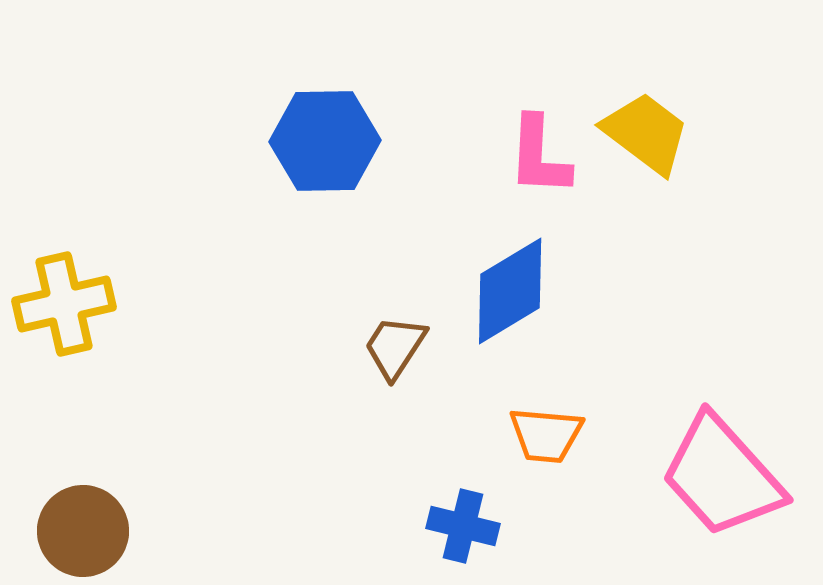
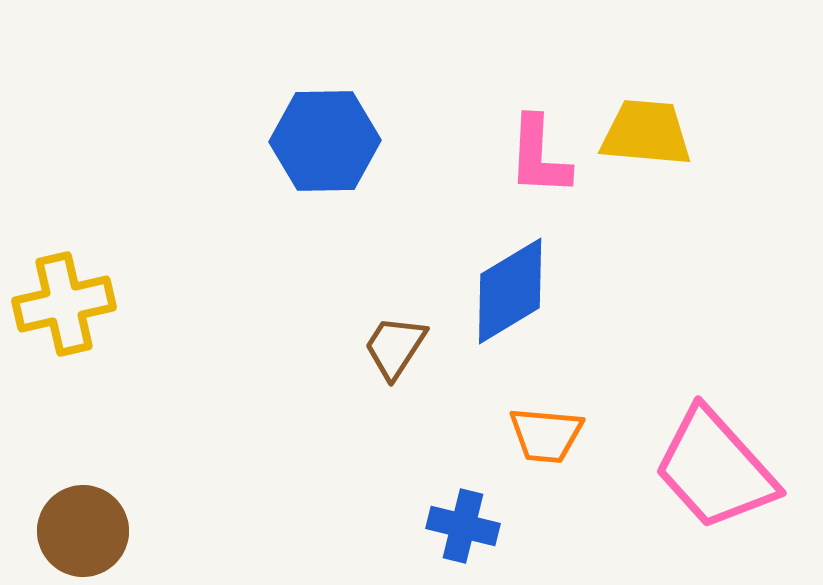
yellow trapezoid: rotated 32 degrees counterclockwise
pink trapezoid: moved 7 px left, 7 px up
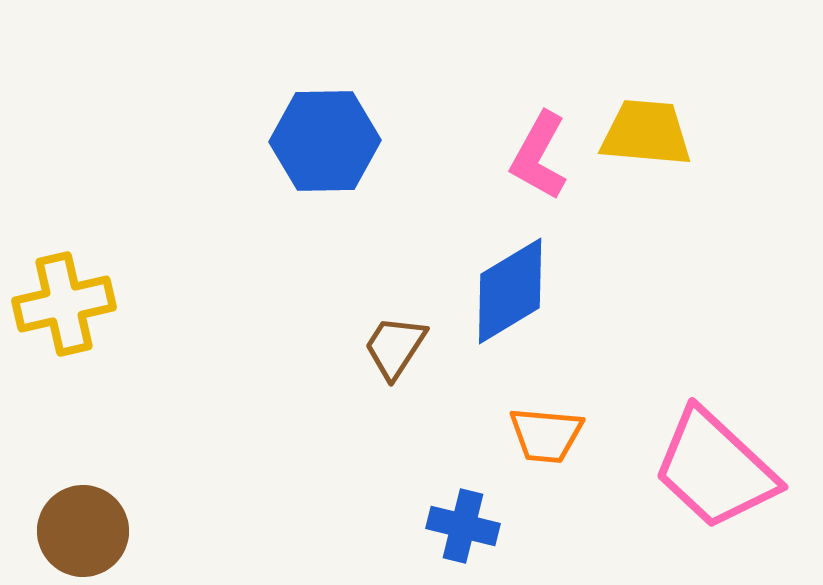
pink L-shape: rotated 26 degrees clockwise
pink trapezoid: rotated 5 degrees counterclockwise
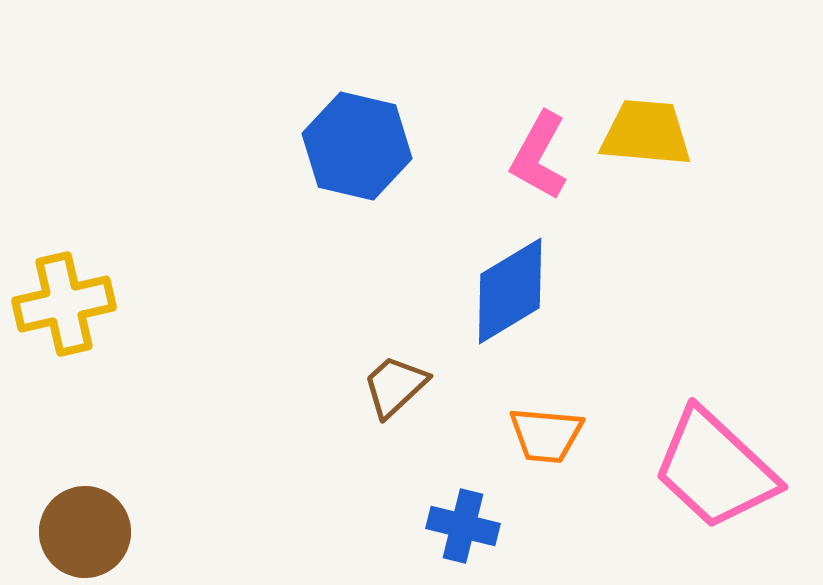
blue hexagon: moved 32 px right, 5 px down; rotated 14 degrees clockwise
brown trapezoid: moved 39 px down; rotated 14 degrees clockwise
brown circle: moved 2 px right, 1 px down
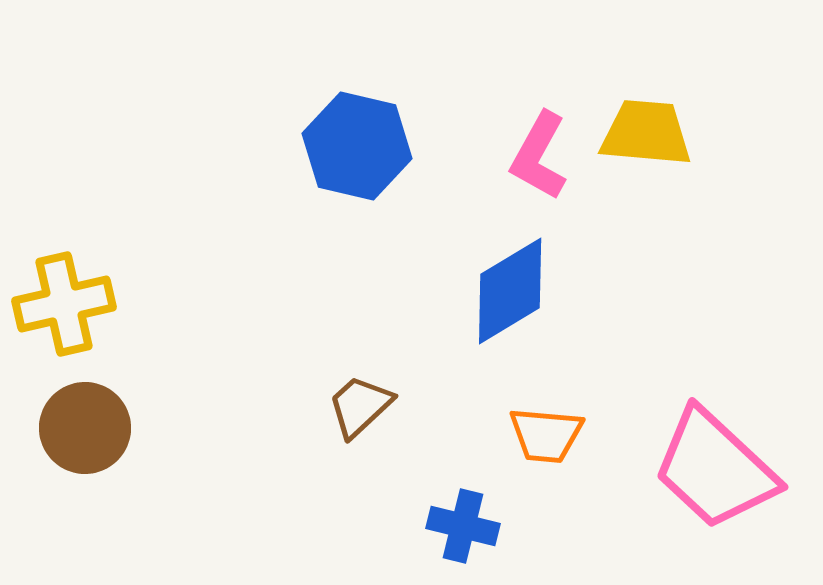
brown trapezoid: moved 35 px left, 20 px down
brown circle: moved 104 px up
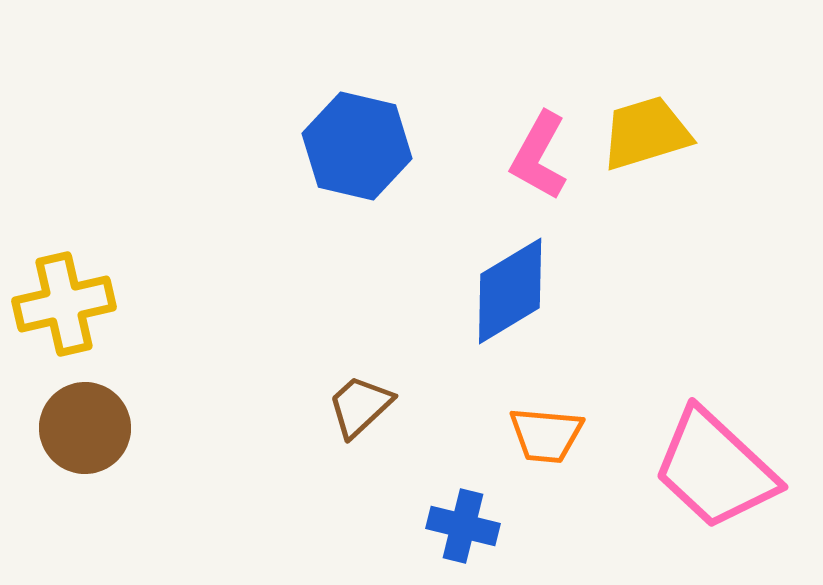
yellow trapezoid: rotated 22 degrees counterclockwise
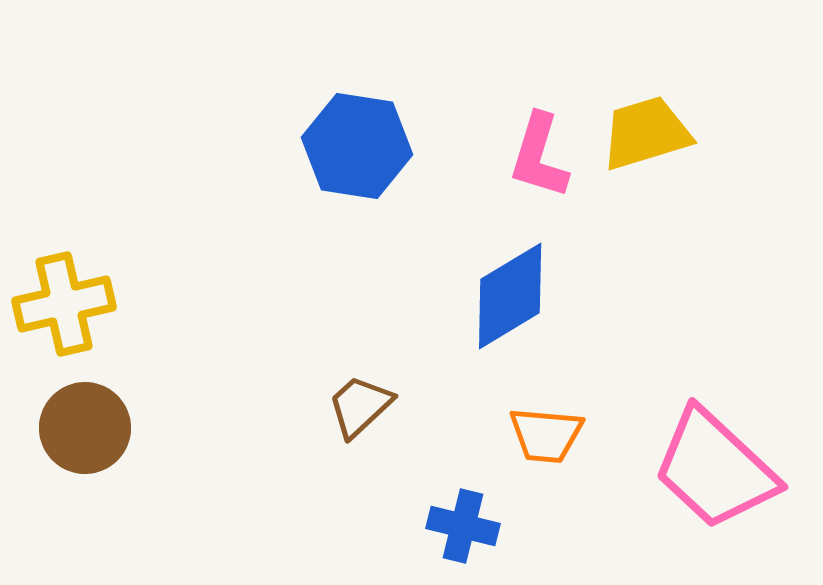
blue hexagon: rotated 4 degrees counterclockwise
pink L-shape: rotated 12 degrees counterclockwise
blue diamond: moved 5 px down
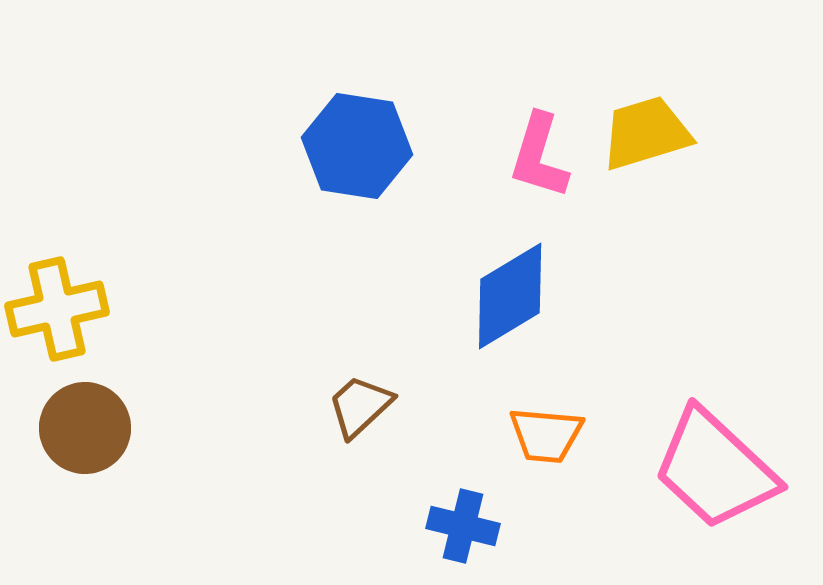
yellow cross: moved 7 px left, 5 px down
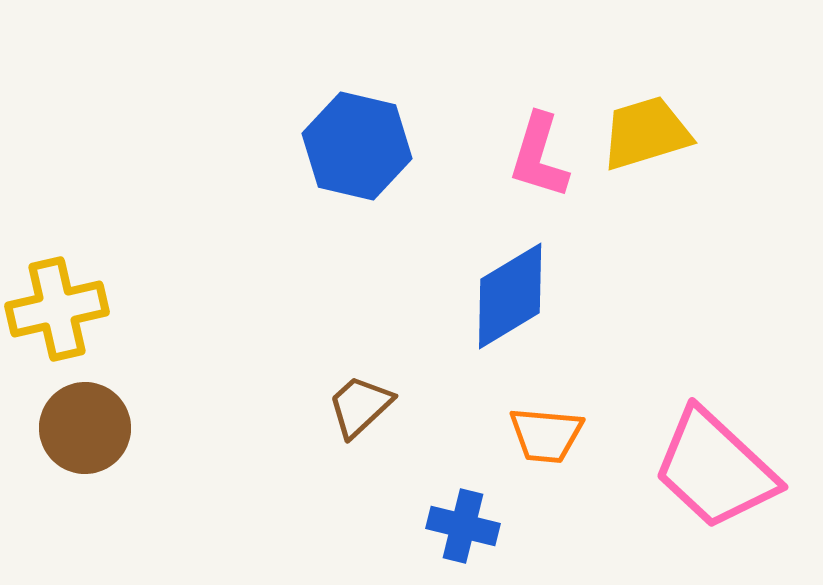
blue hexagon: rotated 4 degrees clockwise
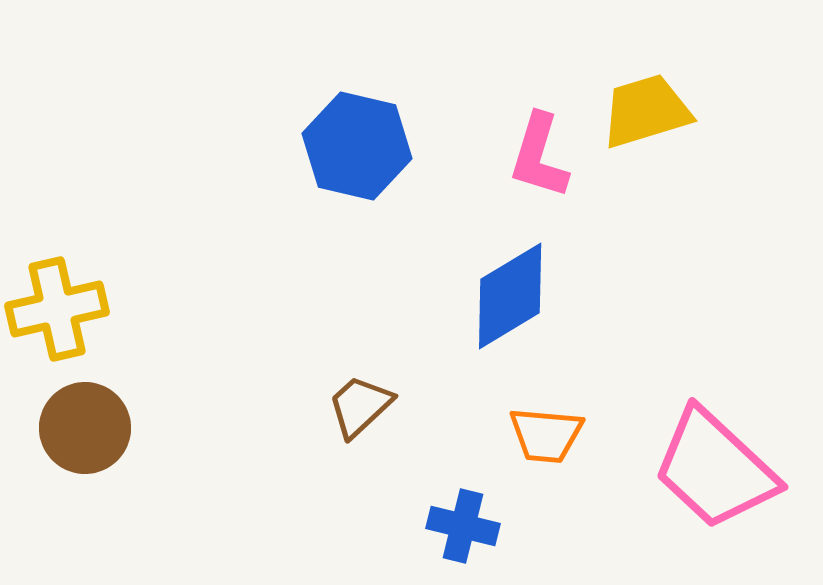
yellow trapezoid: moved 22 px up
